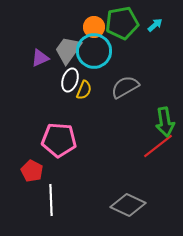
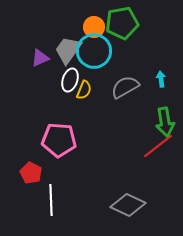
cyan arrow: moved 6 px right, 54 px down; rotated 56 degrees counterclockwise
red pentagon: moved 1 px left, 2 px down
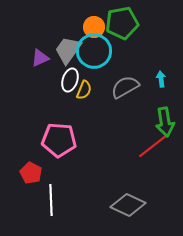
red line: moved 5 px left
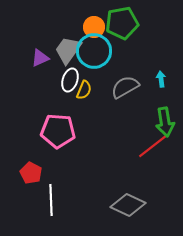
pink pentagon: moved 1 px left, 9 px up
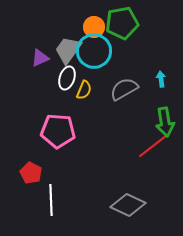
white ellipse: moved 3 px left, 2 px up
gray semicircle: moved 1 px left, 2 px down
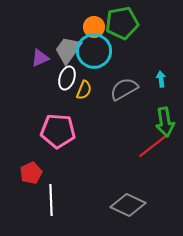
red pentagon: rotated 20 degrees clockwise
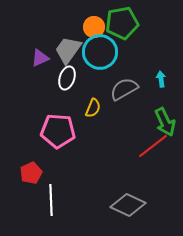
cyan circle: moved 6 px right, 1 px down
yellow semicircle: moved 9 px right, 18 px down
green arrow: rotated 16 degrees counterclockwise
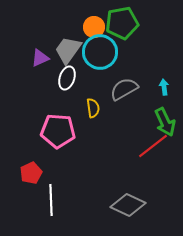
cyan arrow: moved 3 px right, 8 px down
yellow semicircle: rotated 30 degrees counterclockwise
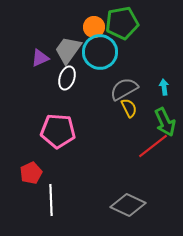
yellow semicircle: moved 36 px right; rotated 18 degrees counterclockwise
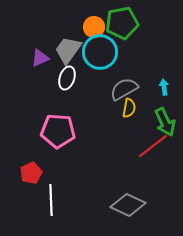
yellow semicircle: rotated 36 degrees clockwise
